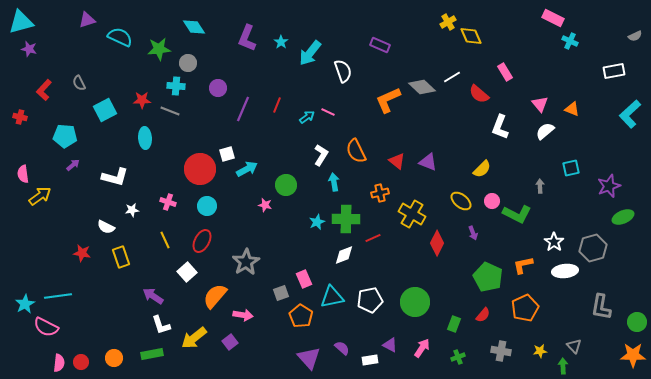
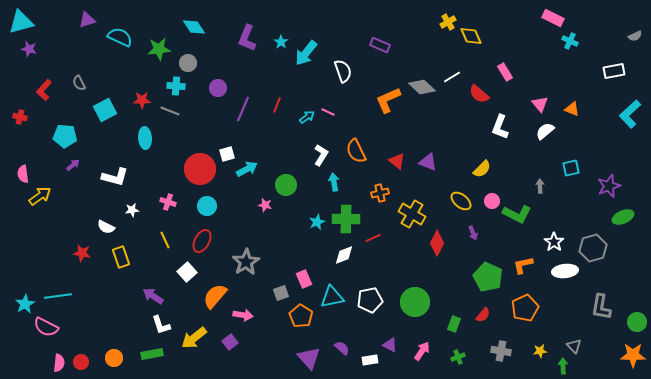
cyan arrow at (310, 53): moved 4 px left
pink arrow at (422, 348): moved 3 px down
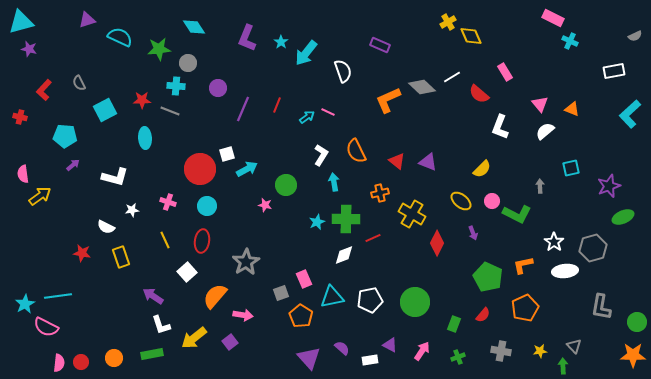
red ellipse at (202, 241): rotated 20 degrees counterclockwise
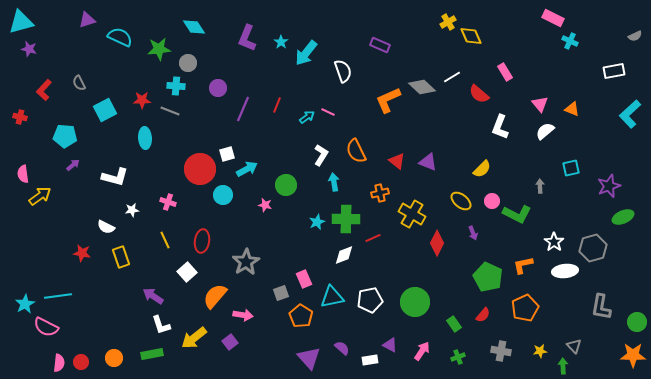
cyan circle at (207, 206): moved 16 px right, 11 px up
green rectangle at (454, 324): rotated 56 degrees counterclockwise
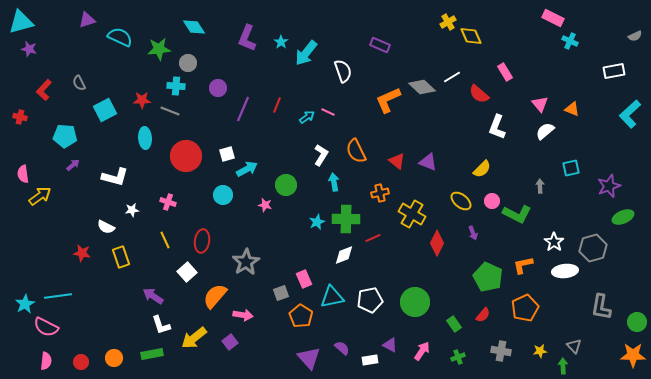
white L-shape at (500, 127): moved 3 px left
red circle at (200, 169): moved 14 px left, 13 px up
pink semicircle at (59, 363): moved 13 px left, 2 px up
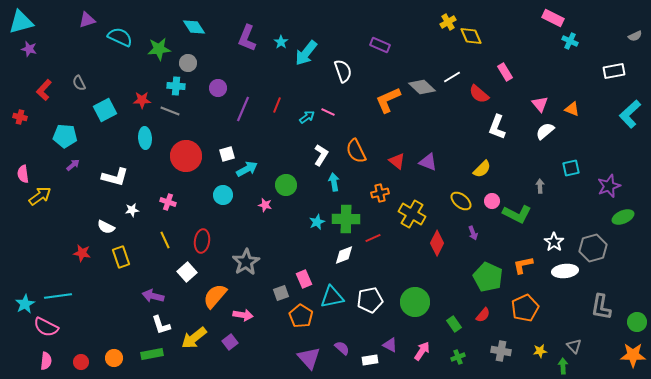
purple arrow at (153, 296): rotated 20 degrees counterclockwise
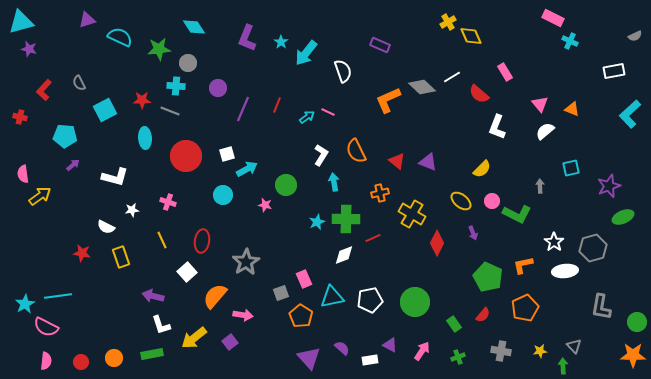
yellow line at (165, 240): moved 3 px left
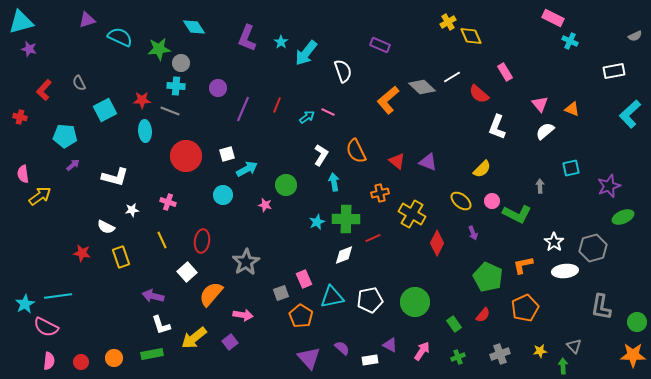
gray circle at (188, 63): moved 7 px left
orange L-shape at (388, 100): rotated 16 degrees counterclockwise
cyan ellipse at (145, 138): moved 7 px up
orange semicircle at (215, 296): moved 4 px left, 2 px up
gray cross at (501, 351): moved 1 px left, 3 px down; rotated 30 degrees counterclockwise
pink semicircle at (46, 361): moved 3 px right
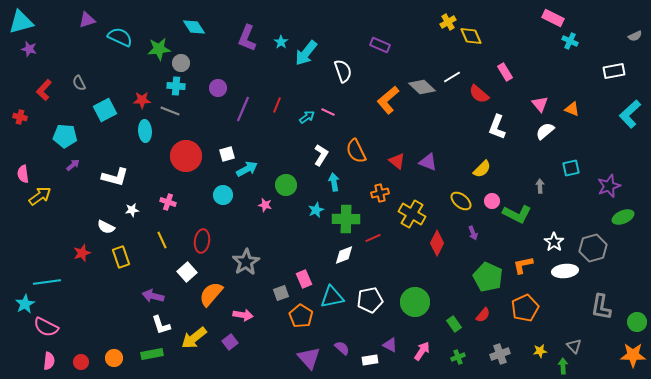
cyan star at (317, 222): moved 1 px left, 12 px up
red star at (82, 253): rotated 30 degrees counterclockwise
cyan line at (58, 296): moved 11 px left, 14 px up
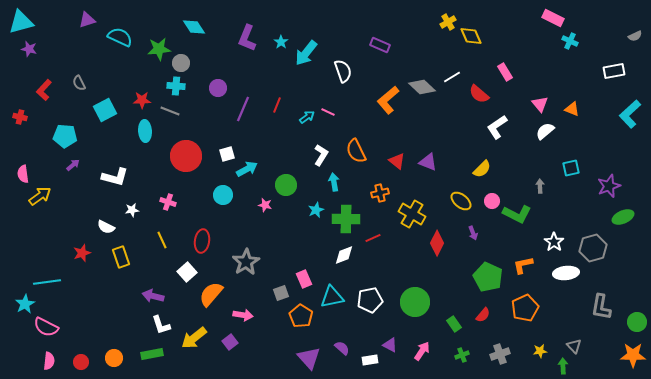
white L-shape at (497, 127): rotated 35 degrees clockwise
white ellipse at (565, 271): moved 1 px right, 2 px down
green cross at (458, 357): moved 4 px right, 2 px up
